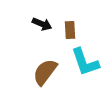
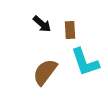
black arrow: rotated 18 degrees clockwise
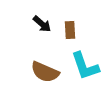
cyan L-shape: moved 4 px down
brown semicircle: rotated 104 degrees counterclockwise
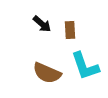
brown semicircle: moved 2 px right, 1 px down
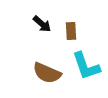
brown rectangle: moved 1 px right, 1 px down
cyan L-shape: moved 1 px right
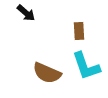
black arrow: moved 16 px left, 11 px up
brown rectangle: moved 8 px right
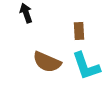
black arrow: rotated 150 degrees counterclockwise
brown semicircle: moved 11 px up
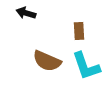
black arrow: rotated 54 degrees counterclockwise
brown semicircle: moved 1 px up
